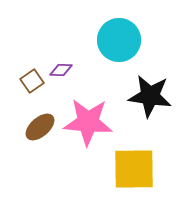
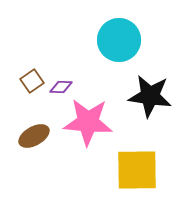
purple diamond: moved 17 px down
brown ellipse: moved 6 px left, 9 px down; rotated 12 degrees clockwise
yellow square: moved 3 px right, 1 px down
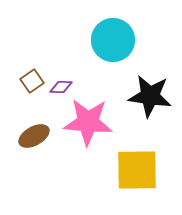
cyan circle: moved 6 px left
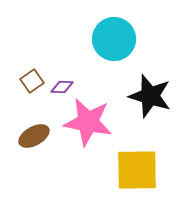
cyan circle: moved 1 px right, 1 px up
purple diamond: moved 1 px right
black star: rotated 9 degrees clockwise
pink star: rotated 6 degrees clockwise
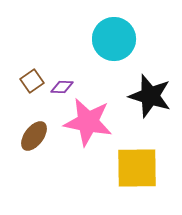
brown ellipse: rotated 24 degrees counterclockwise
yellow square: moved 2 px up
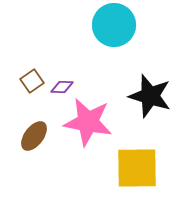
cyan circle: moved 14 px up
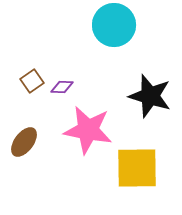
pink star: moved 8 px down
brown ellipse: moved 10 px left, 6 px down
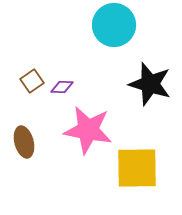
black star: moved 12 px up
brown ellipse: rotated 52 degrees counterclockwise
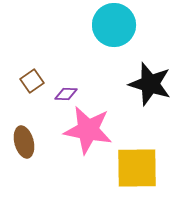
purple diamond: moved 4 px right, 7 px down
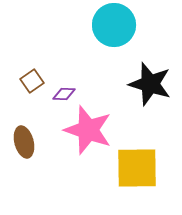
purple diamond: moved 2 px left
pink star: rotated 9 degrees clockwise
